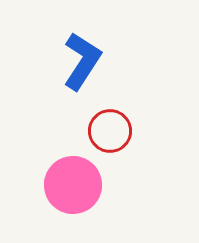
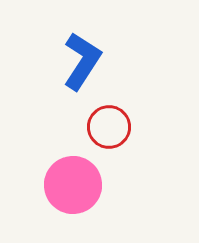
red circle: moved 1 px left, 4 px up
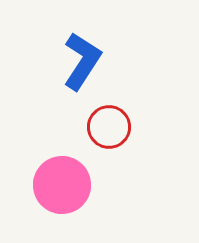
pink circle: moved 11 px left
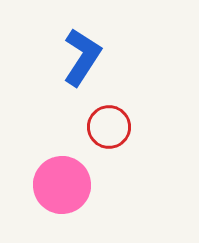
blue L-shape: moved 4 px up
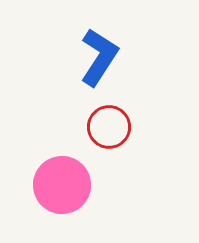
blue L-shape: moved 17 px right
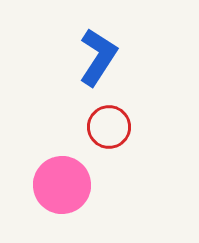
blue L-shape: moved 1 px left
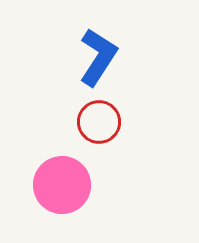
red circle: moved 10 px left, 5 px up
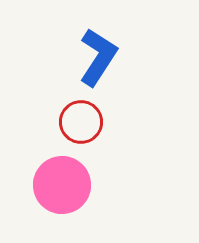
red circle: moved 18 px left
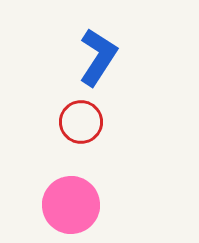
pink circle: moved 9 px right, 20 px down
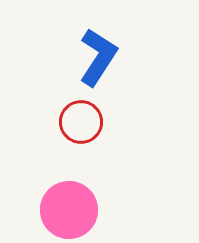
pink circle: moved 2 px left, 5 px down
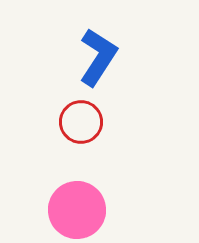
pink circle: moved 8 px right
